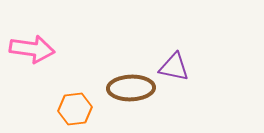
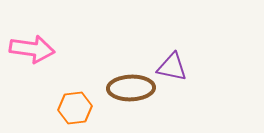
purple triangle: moved 2 px left
orange hexagon: moved 1 px up
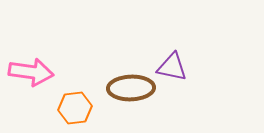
pink arrow: moved 1 px left, 23 px down
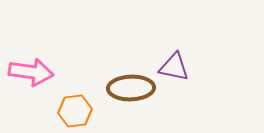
purple triangle: moved 2 px right
orange hexagon: moved 3 px down
